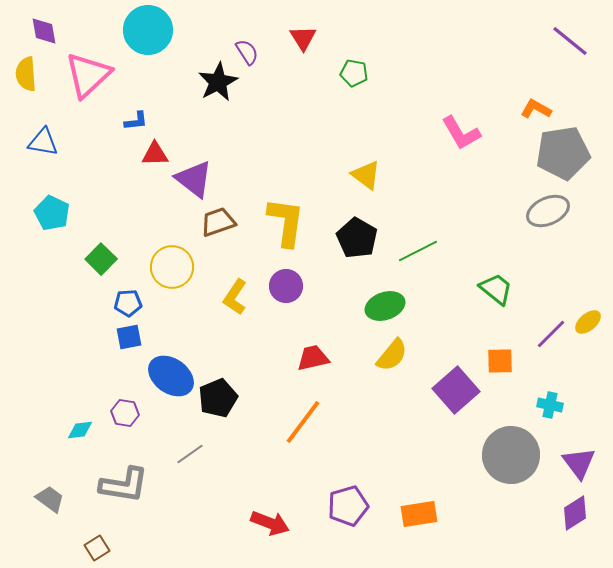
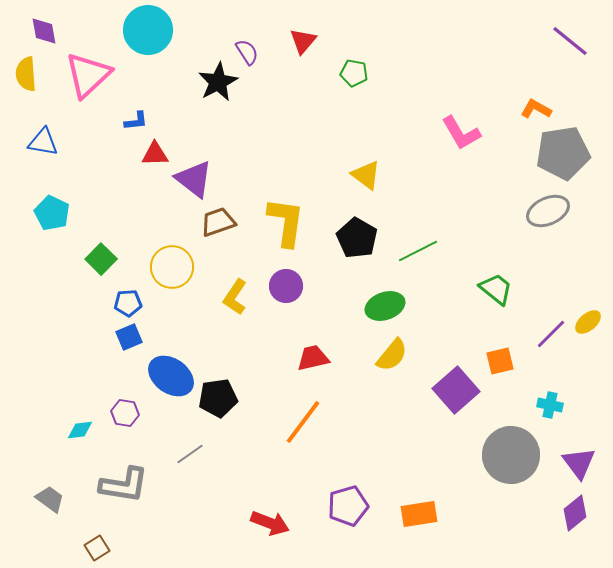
red triangle at (303, 38): moved 3 px down; rotated 12 degrees clockwise
blue square at (129, 337): rotated 12 degrees counterclockwise
orange square at (500, 361): rotated 12 degrees counterclockwise
black pentagon at (218, 398): rotated 15 degrees clockwise
purple diamond at (575, 513): rotated 6 degrees counterclockwise
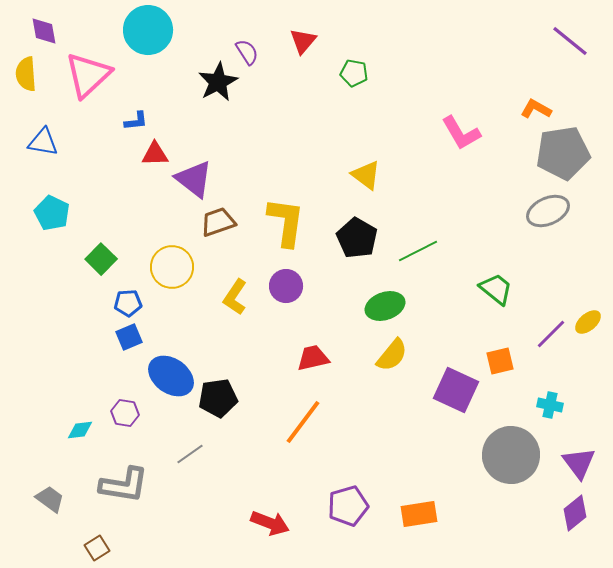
purple square at (456, 390): rotated 24 degrees counterclockwise
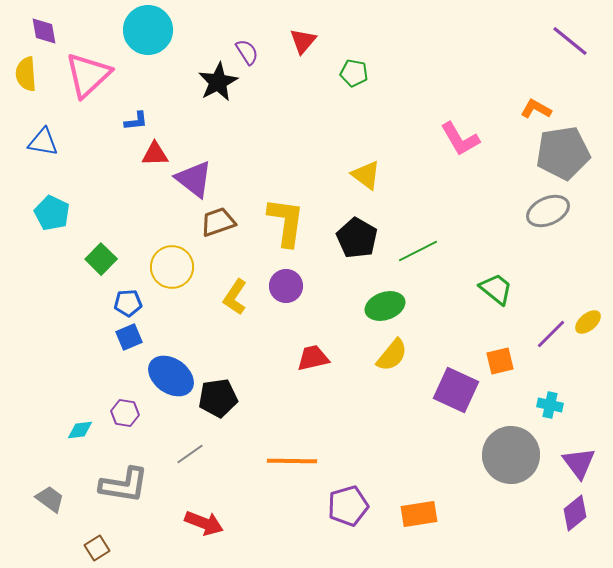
pink L-shape at (461, 133): moved 1 px left, 6 px down
orange line at (303, 422): moved 11 px left, 39 px down; rotated 54 degrees clockwise
red arrow at (270, 523): moved 66 px left
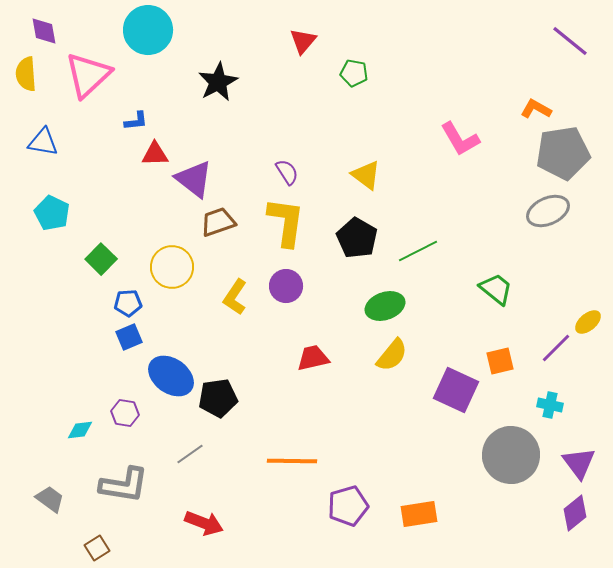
purple semicircle at (247, 52): moved 40 px right, 120 px down
purple line at (551, 334): moved 5 px right, 14 px down
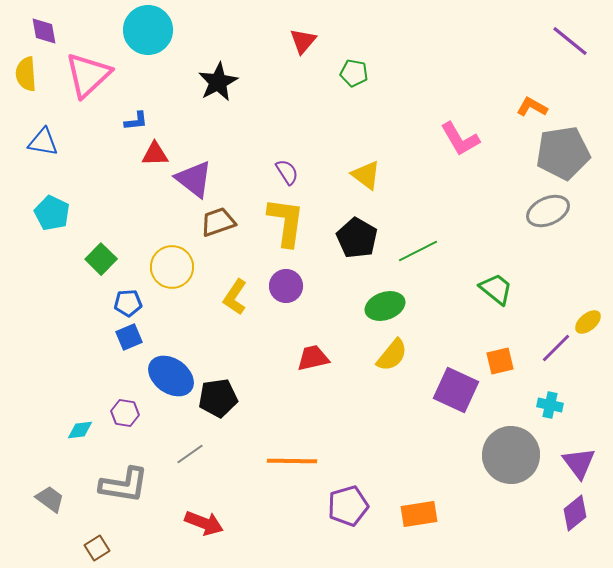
orange L-shape at (536, 109): moved 4 px left, 2 px up
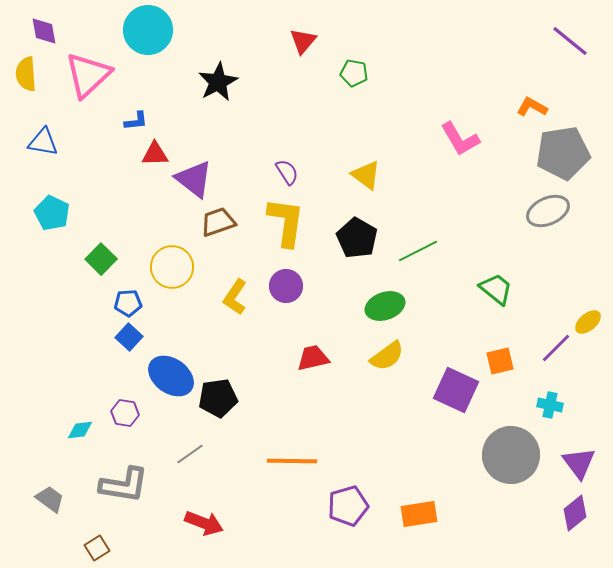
blue square at (129, 337): rotated 24 degrees counterclockwise
yellow semicircle at (392, 355): moved 5 px left, 1 px down; rotated 15 degrees clockwise
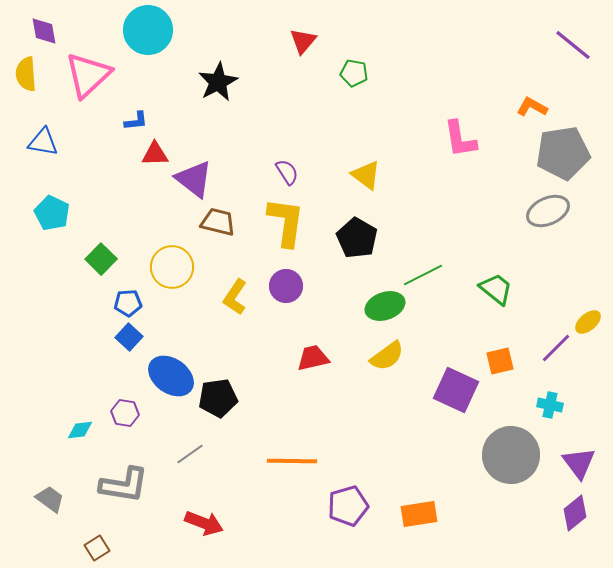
purple line at (570, 41): moved 3 px right, 4 px down
pink L-shape at (460, 139): rotated 21 degrees clockwise
brown trapezoid at (218, 222): rotated 33 degrees clockwise
green line at (418, 251): moved 5 px right, 24 px down
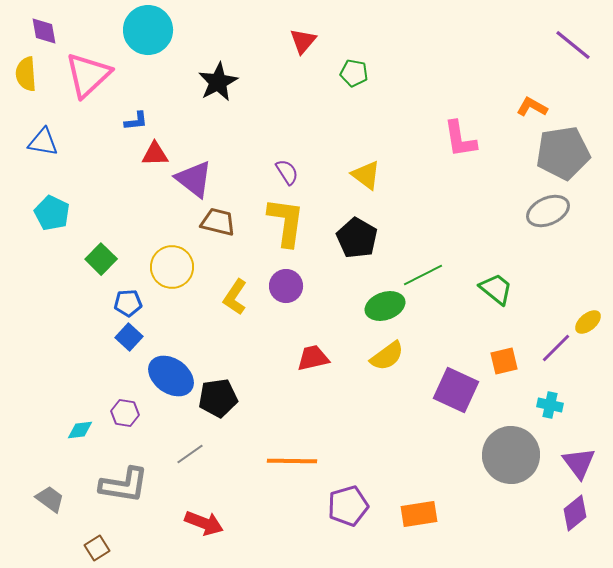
orange square at (500, 361): moved 4 px right
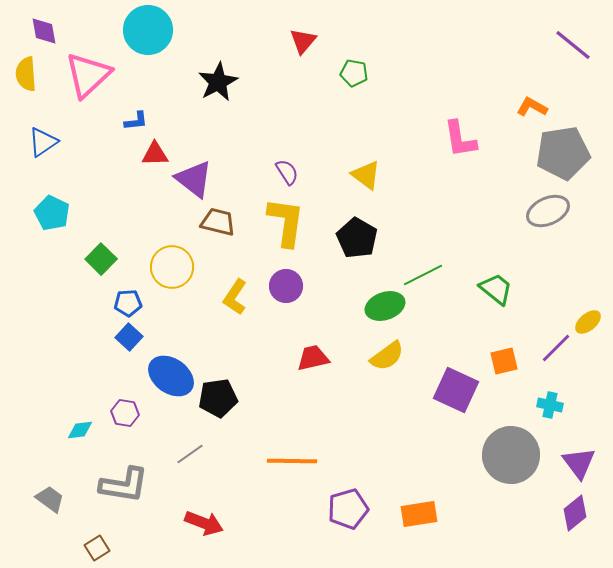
blue triangle at (43, 142): rotated 44 degrees counterclockwise
purple pentagon at (348, 506): moved 3 px down
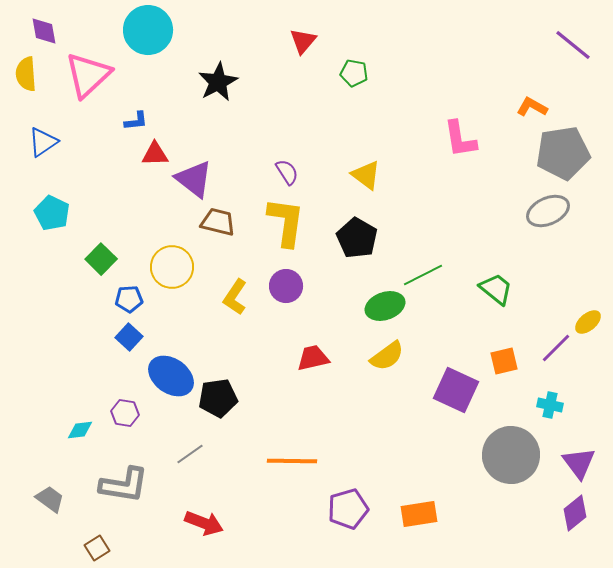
blue pentagon at (128, 303): moved 1 px right, 4 px up
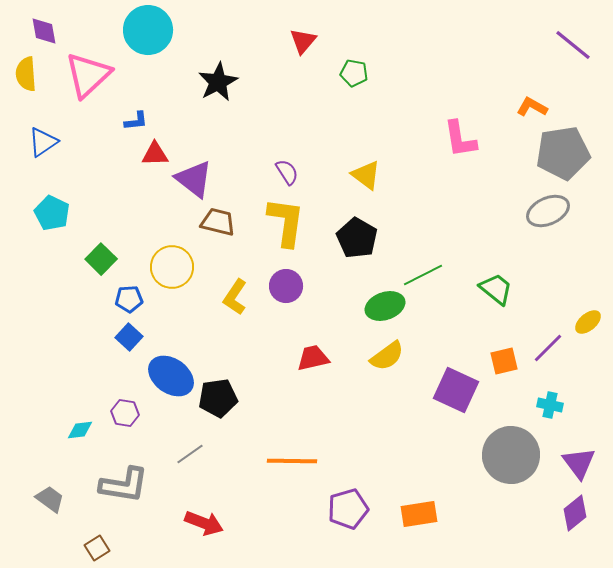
purple line at (556, 348): moved 8 px left
